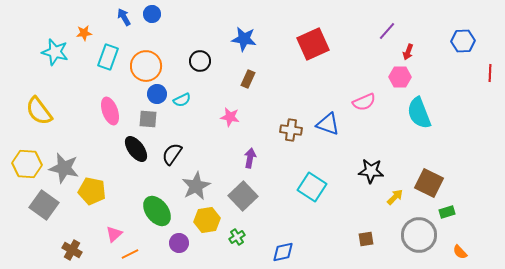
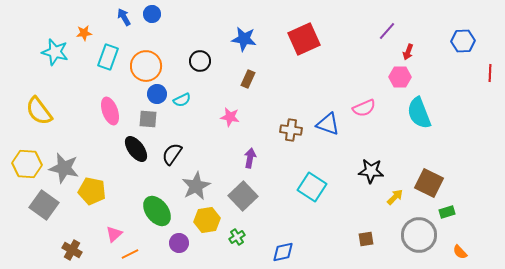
red square at (313, 44): moved 9 px left, 5 px up
pink semicircle at (364, 102): moved 6 px down
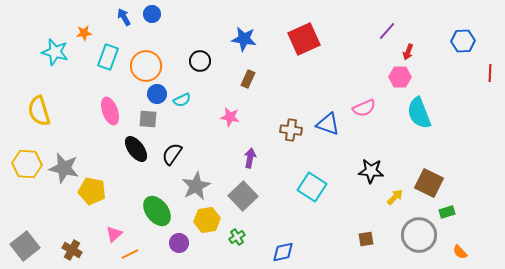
yellow semicircle at (39, 111): rotated 20 degrees clockwise
gray square at (44, 205): moved 19 px left, 41 px down; rotated 16 degrees clockwise
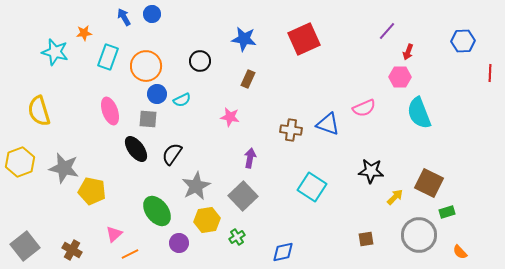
yellow hexagon at (27, 164): moved 7 px left, 2 px up; rotated 24 degrees counterclockwise
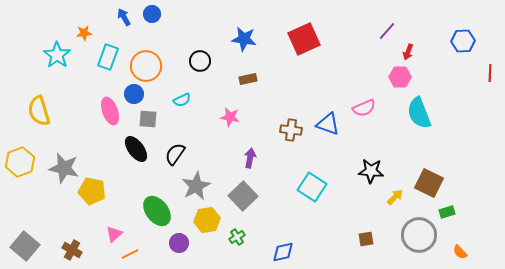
cyan star at (55, 52): moved 2 px right, 3 px down; rotated 20 degrees clockwise
brown rectangle at (248, 79): rotated 54 degrees clockwise
blue circle at (157, 94): moved 23 px left
black semicircle at (172, 154): moved 3 px right
gray square at (25, 246): rotated 12 degrees counterclockwise
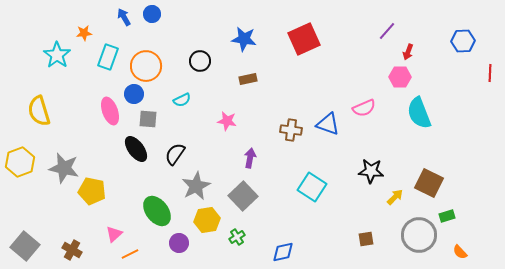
pink star at (230, 117): moved 3 px left, 4 px down
green rectangle at (447, 212): moved 4 px down
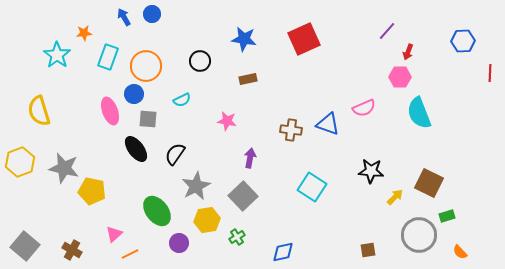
brown square at (366, 239): moved 2 px right, 11 px down
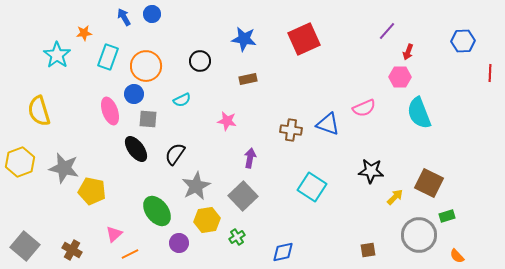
orange semicircle at (460, 252): moved 3 px left, 4 px down
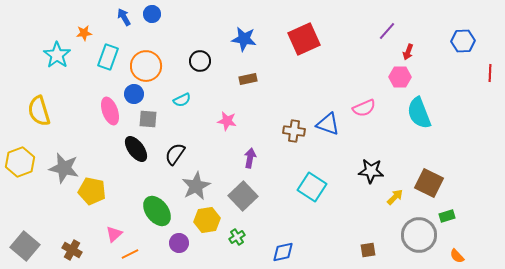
brown cross at (291, 130): moved 3 px right, 1 px down
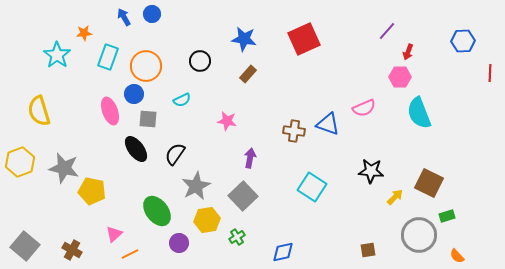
brown rectangle at (248, 79): moved 5 px up; rotated 36 degrees counterclockwise
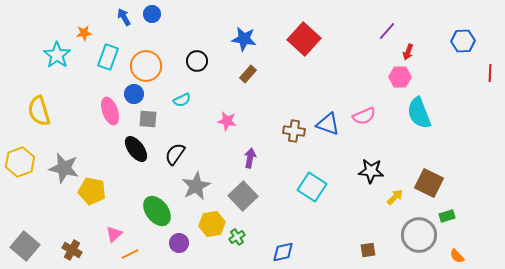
red square at (304, 39): rotated 24 degrees counterclockwise
black circle at (200, 61): moved 3 px left
pink semicircle at (364, 108): moved 8 px down
yellow hexagon at (207, 220): moved 5 px right, 4 px down
